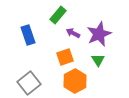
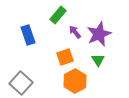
purple arrow: moved 2 px right, 1 px up; rotated 24 degrees clockwise
gray square: moved 8 px left; rotated 10 degrees counterclockwise
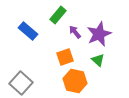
blue rectangle: moved 4 px up; rotated 30 degrees counterclockwise
green triangle: rotated 16 degrees counterclockwise
orange hexagon: rotated 20 degrees counterclockwise
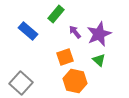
green rectangle: moved 2 px left, 1 px up
green triangle: moved 1 px right
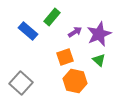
green rectangle: moved 4 px left, 3 px down
purple arrow: rotated 96 degrees clockwise
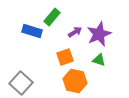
blue rectangle: moved 4 px right; rotated 24 degrees counterclockwise
green triangle: rotated 24 degrees counterclockwise
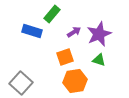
green rectangle: moved 3 px up
purple arrow: moved 1 px left
orange hexagon: rotated 20 degrees counterclockwise
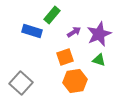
green rectangle: moved 1 px down
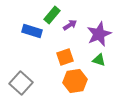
purple arrow: moved 4 px left, 7 px up
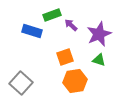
green rectangle: rotated 30 degrees clockwise
purple arrow: moved 1 px right; rotated 104 degrees counterclockwise
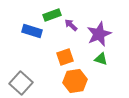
green triangle: moved 2 px right, 1 px up
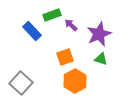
blue rectangle: rotated 30 degrees clockwise
orange hexagon: rotated 20 degrees counterclockwise
